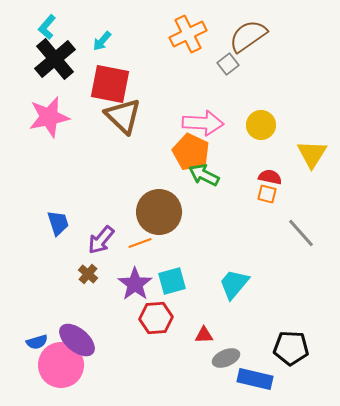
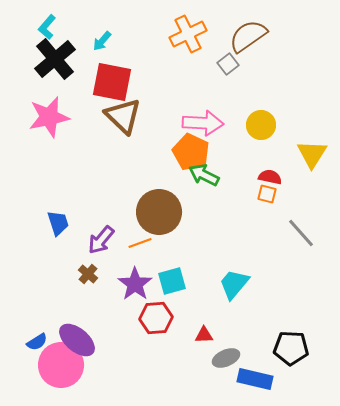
red square: moved 2 px right, 2 px up
blue semicircle: rotated 15 degrees counterclockwise
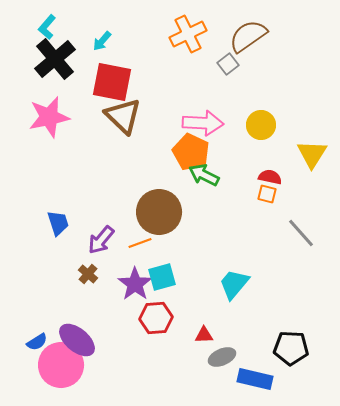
cyan square: moved 10 px left, 4 px up
gray ellipse: moved 4 px left, 1 px up
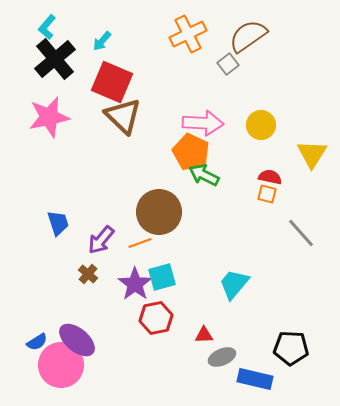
red square: rotated 12 degrees clockwise
red hexagon: rotated 8 degrees counterclockwise
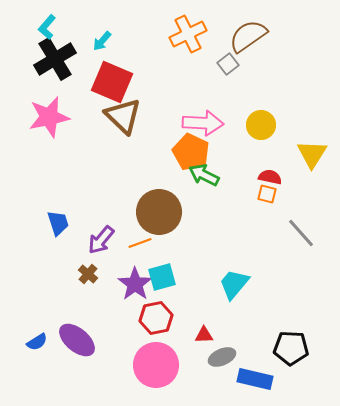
black cross: rotated 9 degrees clockwise
pink circle: moved 95 px right
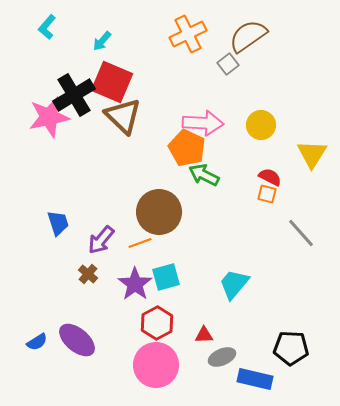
black cross: moved 19 px right, 36 px down
orange pentagon: moved 4 px left, 4 px up
red semicircle: rotated 15 degrees clockwise
cyan square: moved 4 px right
red hexagon: moved 1 px right, 5 px down; rotated 16 degrees counterclockwise
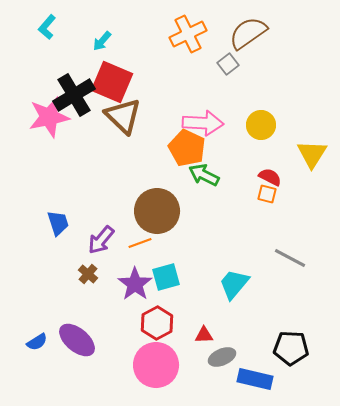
brown semicircle: moved 3 px up
brown circle: moved 2 px left, 1 px up
gray line: moved 11 px left, 25 px down; rotated 20 degrees counterclockwise
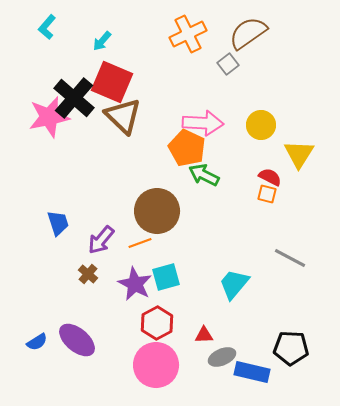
black cross: moved 3 px down; rotated 18 degrees counterclockwise
yellow triangle: moved 13 px left
purple star: rotated 8 degrees counterclockwise
blue rectangle: moved 3 px left, 7 px up
